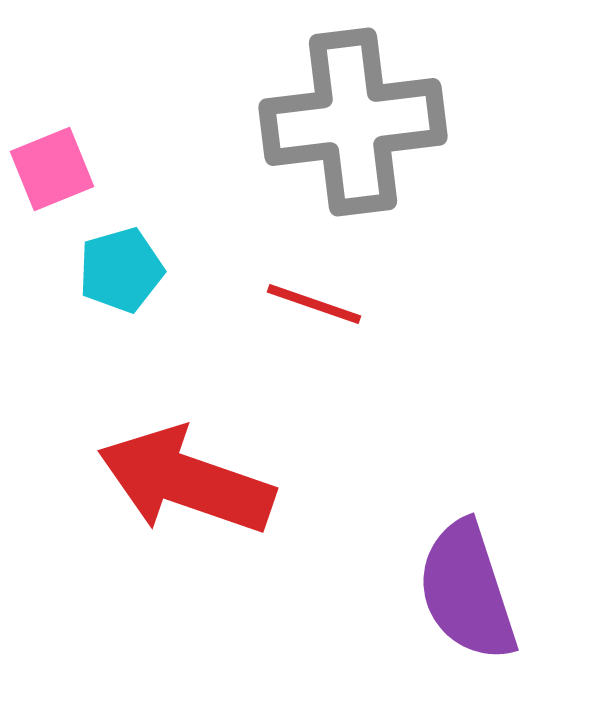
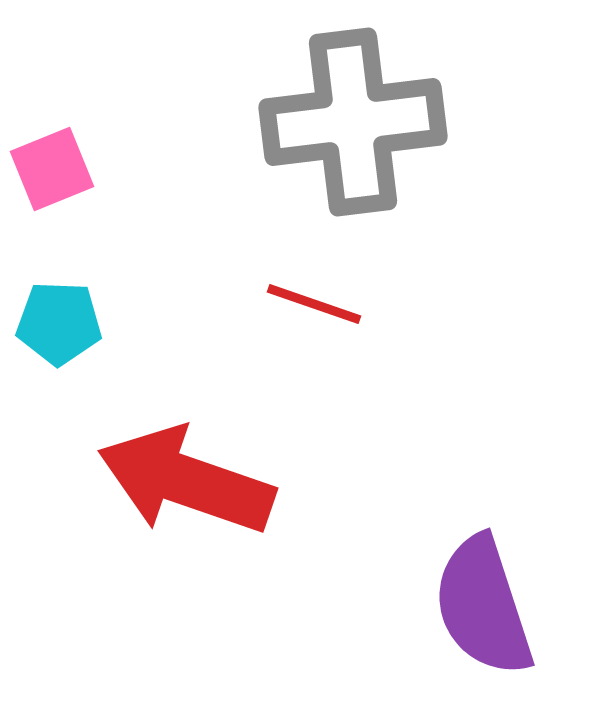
cyan pentagon: moved 62 px left, 53 px down; rotated 18 degrees clockwise
purple semicircle: moved 16 px right, 15 px down
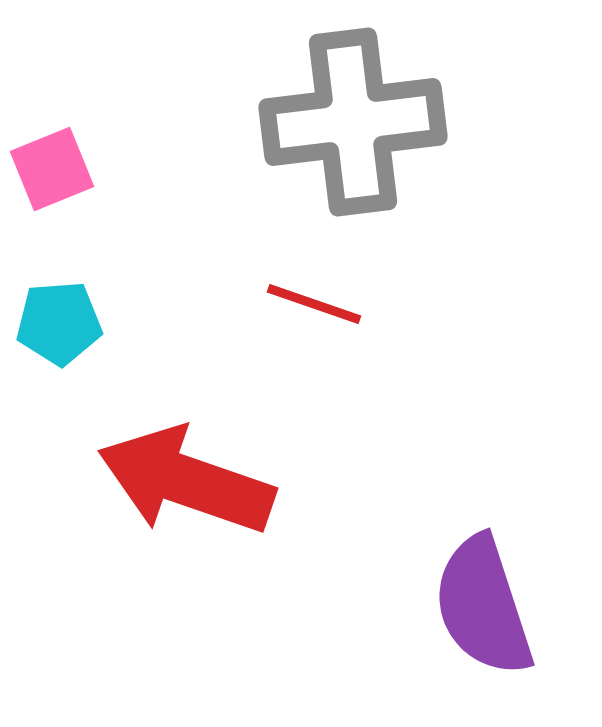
cyan pentagon: rotated 6 degrees counterclockwise
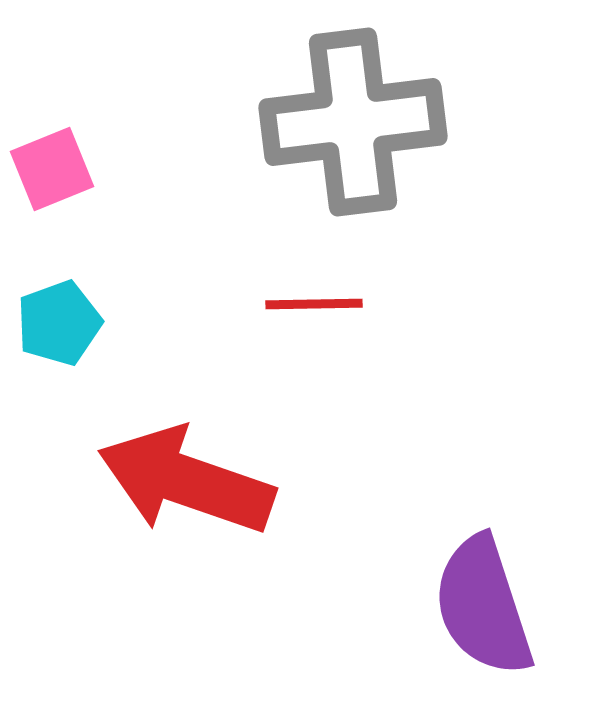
red line: rotated 20 degrees counterclockwise
cyan pentagon: rotated 16 degrees counterclockwise
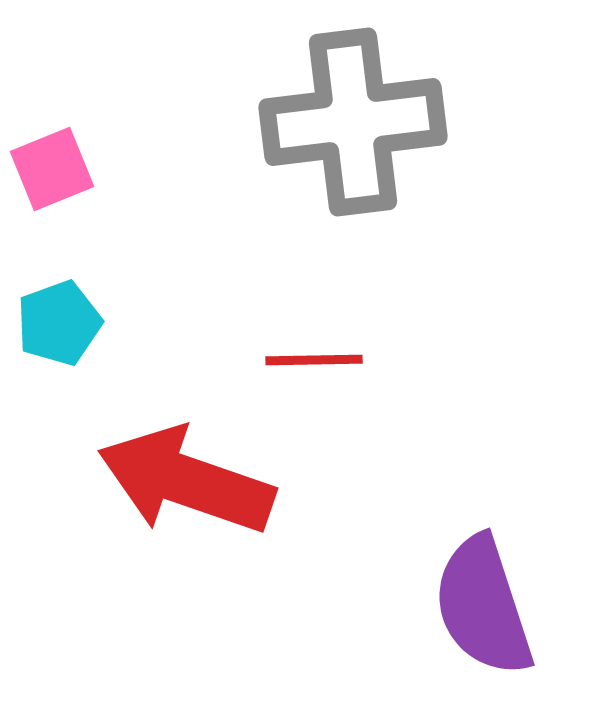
red line: moved 56 px down
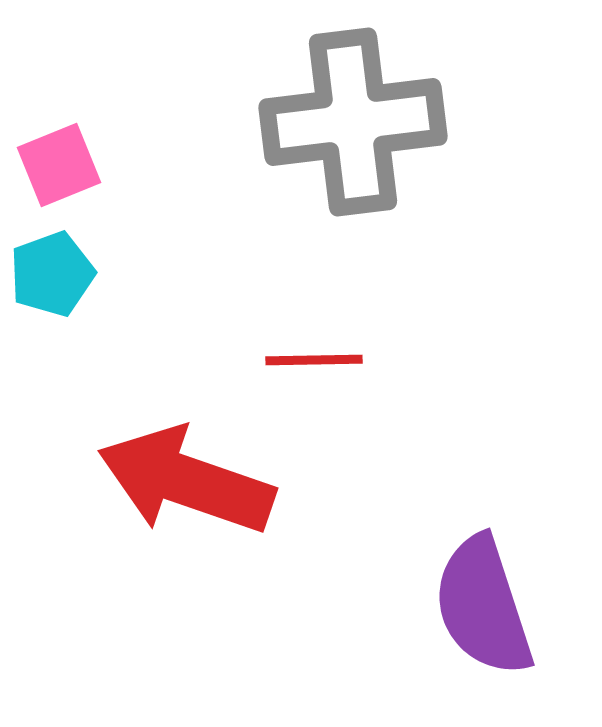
pink square: moved 7 px right, 4 px up
cyan pentagon: moved 7 px left, 49 px up
